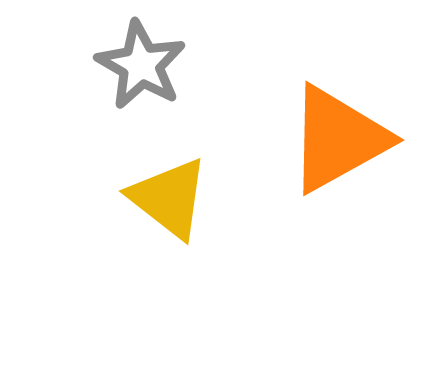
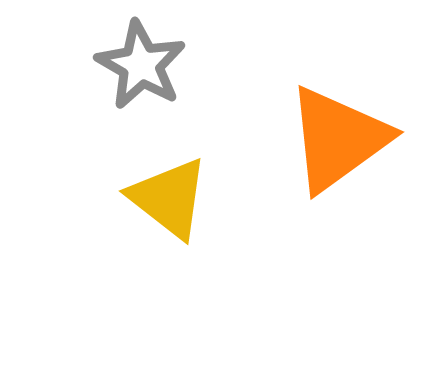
orange triangle: rotated 7 degrees counterclockwise
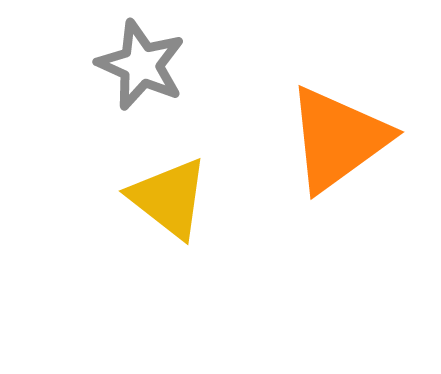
gray star: rotated 6 degrees counterclockwise
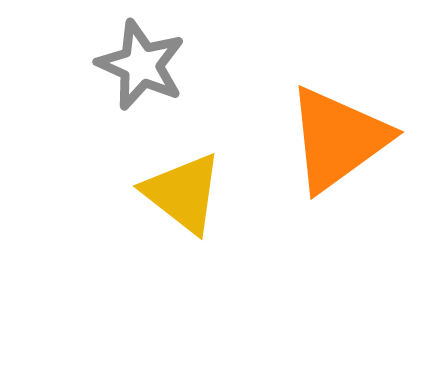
yellow triangle: moved 14 px right, 5 px up
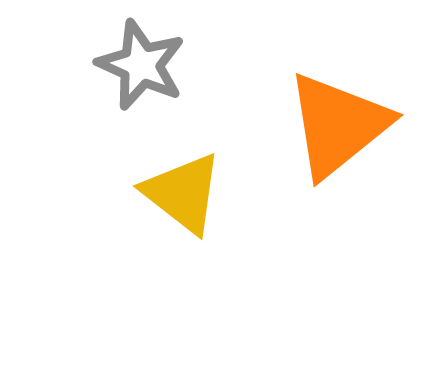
orange triangle: moved 14 px up; rotated 3 degrees counterclockwise
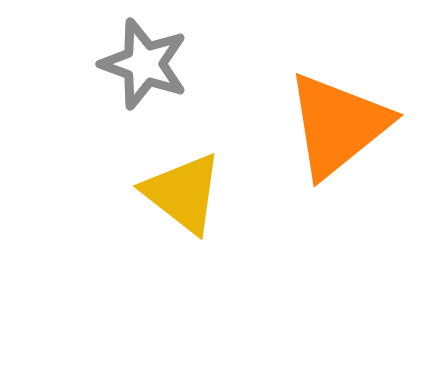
gray star: moved 3 px right, 1 px up; rotated 4 degrees counterclockwise
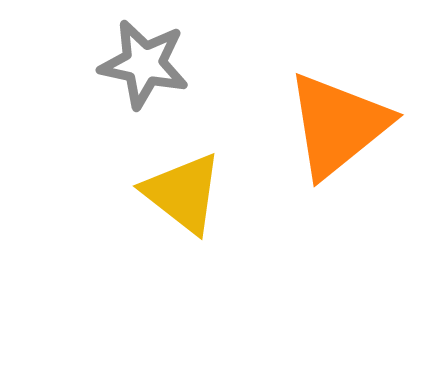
gray star: rotated 8 degrees counterclockwise
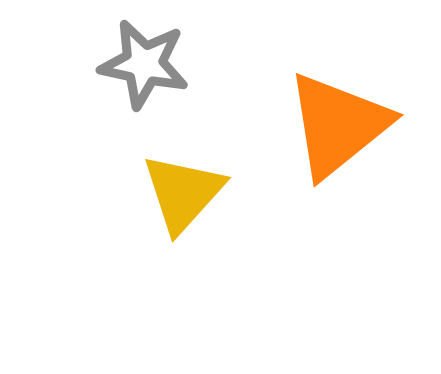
yellow triangle: rotated 34 degrees clockwise
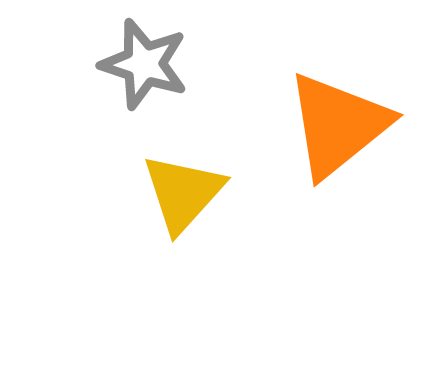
gray star: rotated 6 degrees clockwise
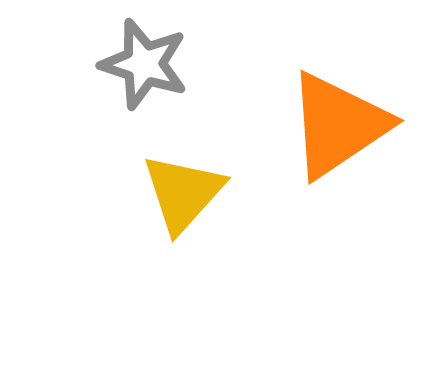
orange triangle: rotated 5 degrees clockwise
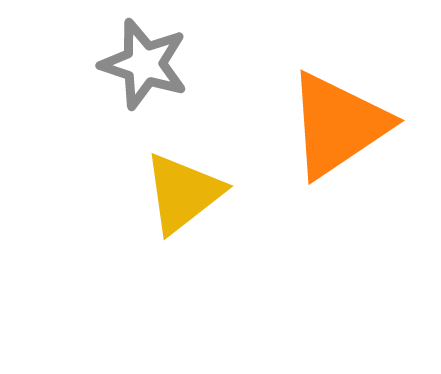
yellow triangle: rotated 10 degrees clockwise
